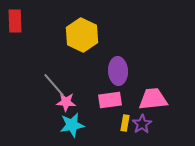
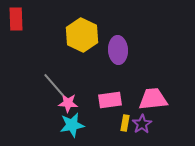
red rectangle: moved 1 px right, 2 px up
purple ellipse: moved 21 px up
pink star: moved 2 px right, 1 px down
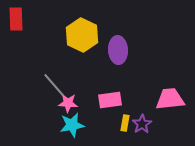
pink trapezoid: moved 17 px right
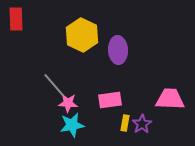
pink trapezoid: rotated 8 degrees clockwise
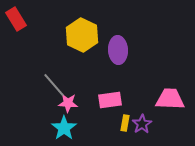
red rectangle: rotated 30 degrees counterclockwise
cyan star: moved 8 px left, 3 px down; rotated 25 degrees counterclockwise
